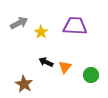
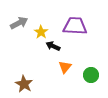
black arrow: moved 7 px right, 16 px up
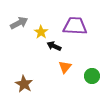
black arrow: moved 1 px right
green circle: moved 1 px right, 1 px down
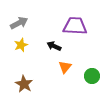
yellow star: moved 20 px left, 13 px down; rotated 16 degrees clockwise
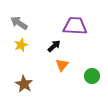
gray arrow: rotated 120 degrees counterclockwise
black arrow: rotated 112 degrees clockwise
orange triangle: moved 3 px left, 2 px up
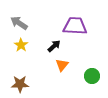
yellow star: rotated 16 degrees counterclockwise
brown star: moved 4 px left; rotated 30 degrees counterclockwise
